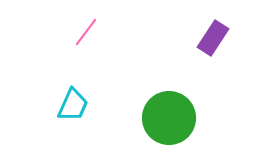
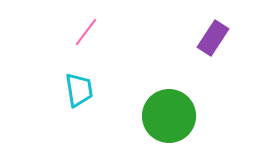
cyan trapezoid: moved 6 px right, 15 px up; rotated 33 degrees counterclockwise
green circle: moved 2 px up
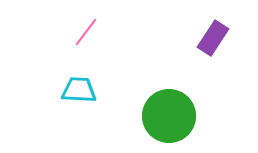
cyan trapezoid: rotated 78 degrees counterclockwise
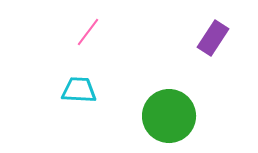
pink line: moved 2 px right
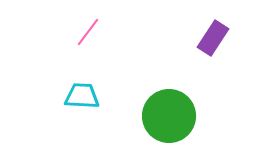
cyan trapezoid: moved 3 px right, 6 px down
